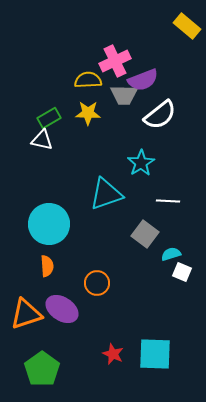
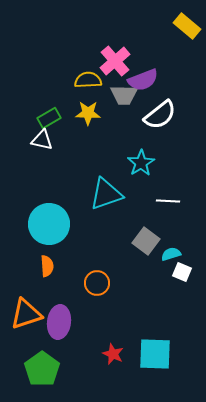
pink cross: rotated 16 degrees counterclockwise
gray square: moved 1 px right, 7 px down
purple ellipse: moved 3 px left, 13 px down; rotated 64 degrees clockwise
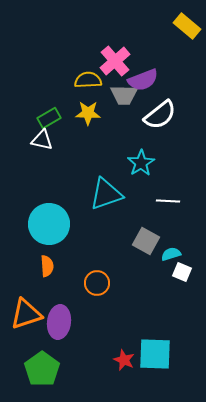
gray square: rotated 8 degrees counterclockwise
red star: moved 11 px right, 6 px down
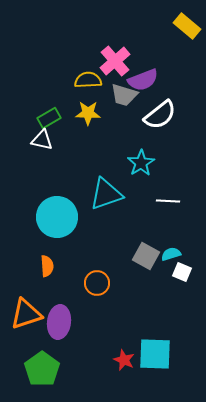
gray trapezoid: rotated 16 degrees clockwise
cyan circle: moved 8 px right, 7 px up
gray square: moved 15 px down
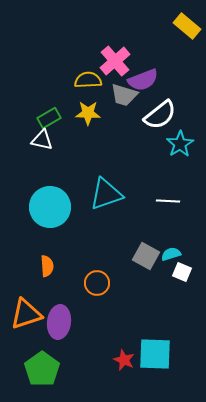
cyan star: moved 39 px right, 19 px up
cyan circle: moved 7 px left, 10 px up
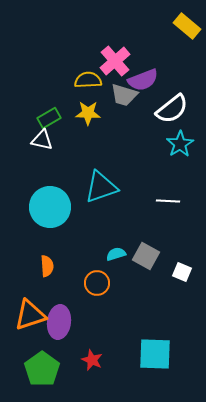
white semicircle: moved 12 px right, 6 px up
cyan triangle: moved 5 px left, 7 px up
cyan semicircle: moved 55 px left
orange triangle: moved 4 px right, 1 px down
red star: moved 32 px left
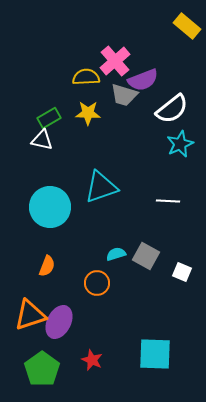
yellow semicircle: moved 2 px left, 3 px up
cyan star: rotated 8 degrees clockwise
orange semicircle: rotated 25 degrees clockwise
purple ellipse: rotated 20 degrees clockwise
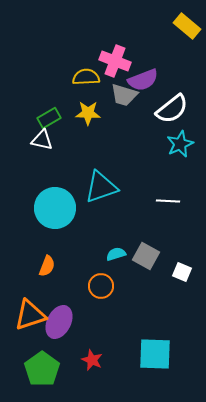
pink cross: rotated 28 degrees counterclockwise
cyan circle: moved 5 px right, 1 px down
orange circle: moved 4 px right, 3 px down
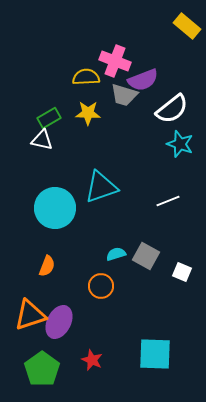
cyan star: rotated 28 degrees counterclockwise
white line: rotated 25 degrees counterclockwise
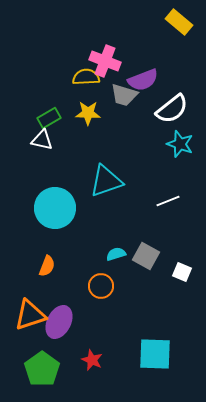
yellow rectangle: moved 8 px left, 4 px up
pink cross: moved 10 px left
cyan triangle: moved 5 px right, 6 px up
